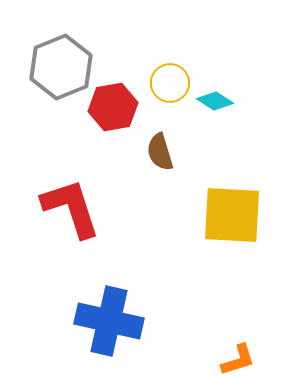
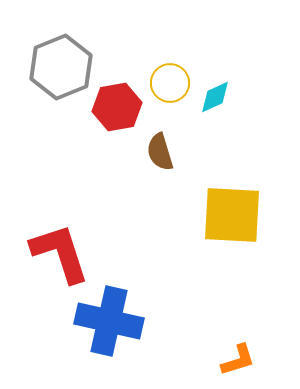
cyan diamond: moved 4 px up; rotated 57 degrees counterclockwise
red hexagon: moved 4 px right
red L-shape: moved 11 px left, 45 px down
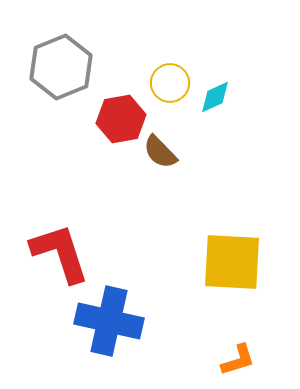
red hexagon: moved 4 px right, 12 px down
brown semicircle: rotated 27 degrees counterclockwise
yellow square: moved 47 px down
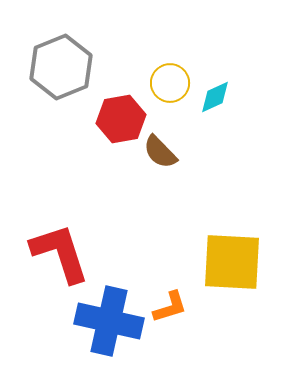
orange L-shape: moved 68 px left, 53 px up
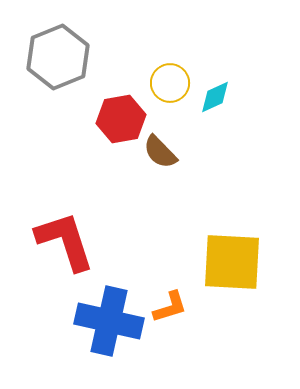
gray hexagon: moved 3 px left, 10 px up
red L-shape: moved 5 px right, 12 px up
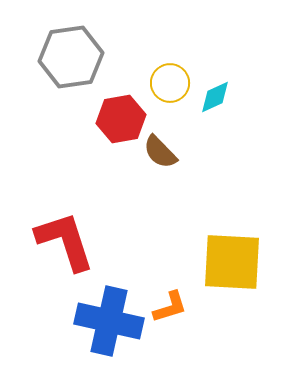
gray hexagon: moved 13 px right; rotated 14 degrees clockwise
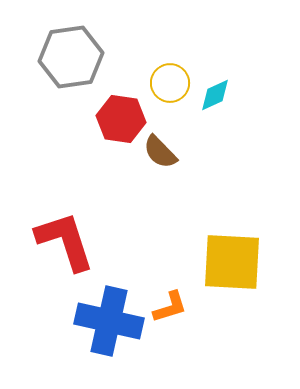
cyan diamond: moved 2 px up
red hexagon: rotated 18 degrees clockwise
